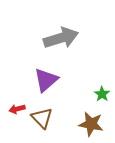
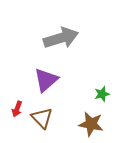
green star: rotated 21 degrees clockwise
red arrow: rotated 56 degrees counterclockwise
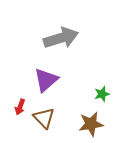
red arrow: moved 3 px right, 2 px up
brown triangle: moved 2 px right
brown star: rotated 20 degrees counterclockwise
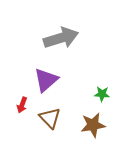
green star: rotated 21 degrees clockwise
red arrow: moved 2 px right, 2 px up
brown triangle: moved 6 px right
brown star: moved 2 px right, 1 px down
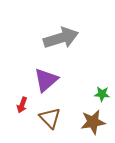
brown star: moved 3 px up
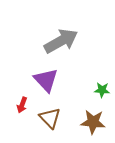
gray arrow: moved 3 px down; rotated 12 degrees counterclockwise
purple triangle: rotated 32 degrees counterclockwise
green star: moved 4 px up
brown star: rotated 15 degrees clockwise
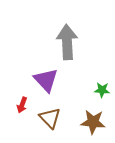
gray arrow: moved 6 px right, 1 px down; rotated 64 degrees counterclockwise
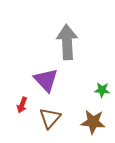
brown triangle: rotated 25 degrees clockwise
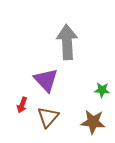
brown triangle: moved 2 px left, 1 px up
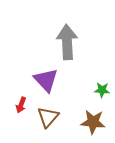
red arrow: moved 1 px left
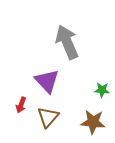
gray arrow: rotated 20 degrees counterclockwise
purple triangle: moved 1 px right, 1 px down
